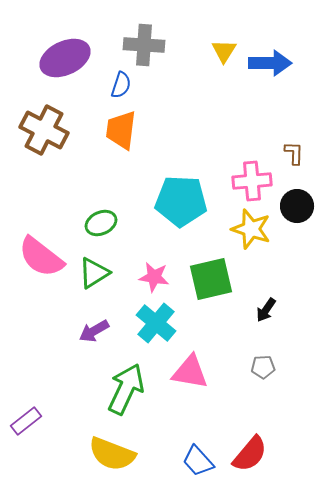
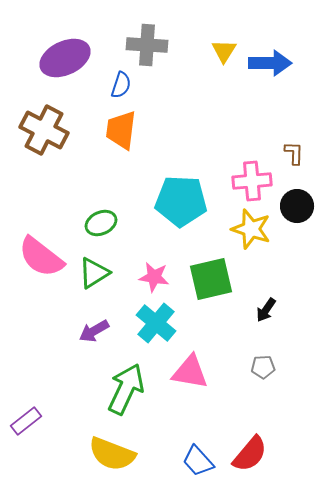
gray cross: moved 3 px right
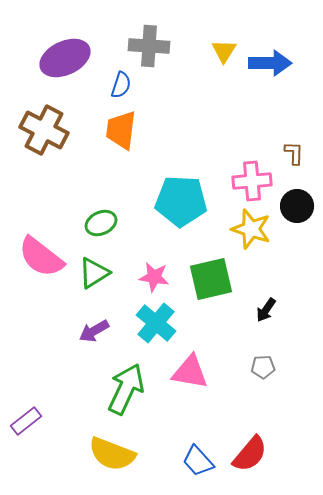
gray cross: moved 2 px right, 1 px down
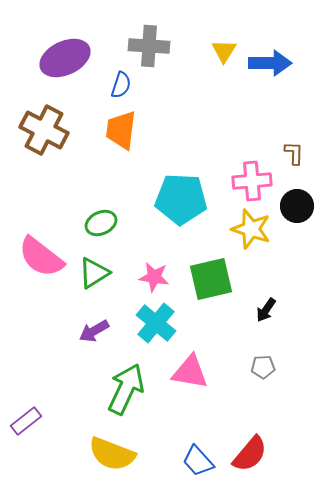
cyan pentagon: moved 2 px up
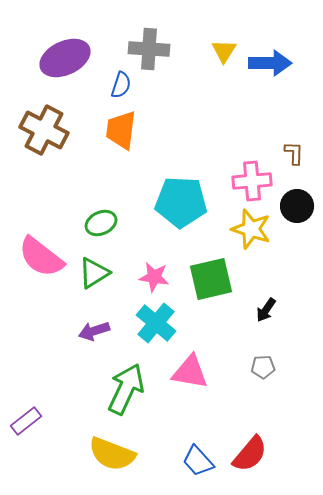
gray cross: moved 3 px down
cyan pentagon: moved 3 px down
purple arrow: rotated 12 degrees clockwise
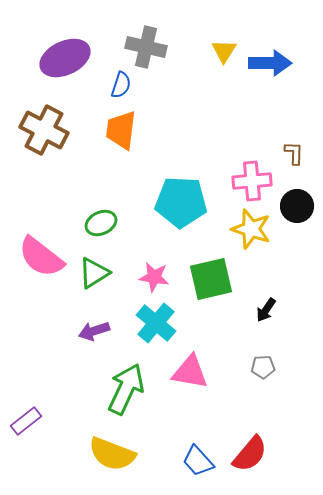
gray cross: moved 3 px left, 2 px up; rotated 9 degrees clockwise
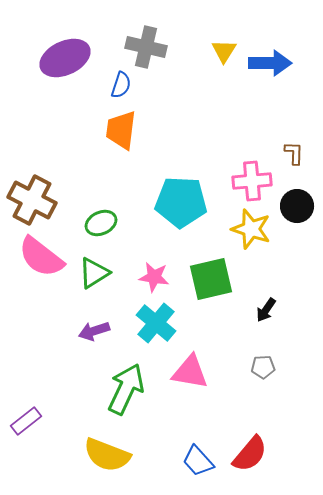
brown cross: moved 12 px left, 70 px down
yellow semicircle: moved 5 px left, 1 px down
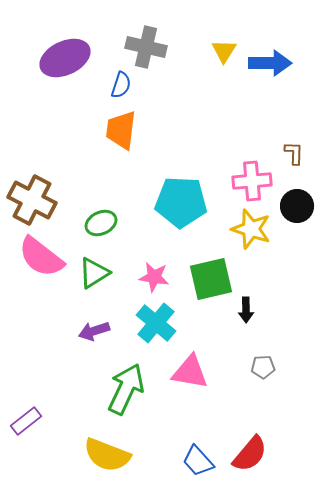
black arrow: moved 20 px left; rotated 35 degrees counterclockwise
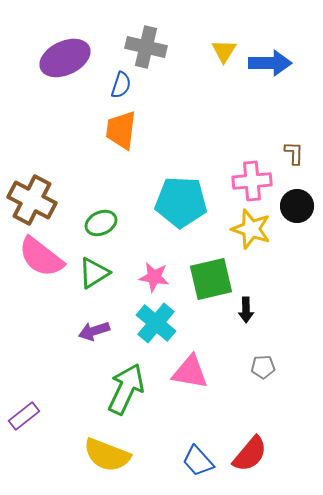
purple rectangle: moved 2 px left, 5 px up
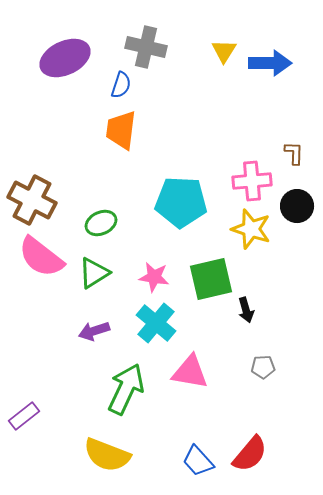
black arrow: rotated 15 degrees counterclockwise
